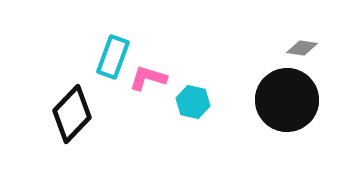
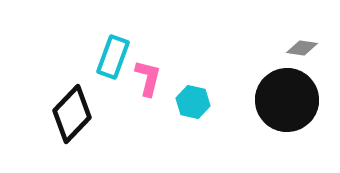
pink L-shape: rotated 87 degrees clockwise
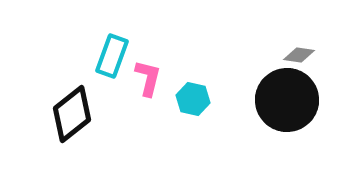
gray diamond: moved 3 px left, 7 px down
cyan rectangle: moved 1 px left, 1 px up
cyan hexagon: moved 3 px up
black diamond: rotated 8 degrees clockwise
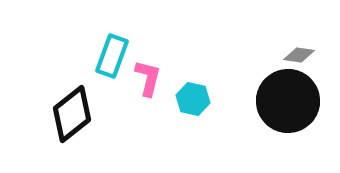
black circle: moved 1 px right, 1 px down
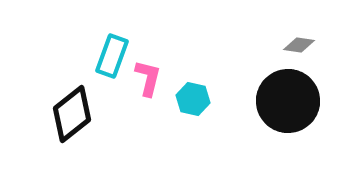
gray diamond: moved 10 px up
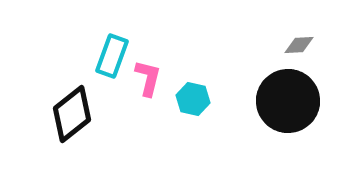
gray diamond: rotated 12 degrees counterclockwise
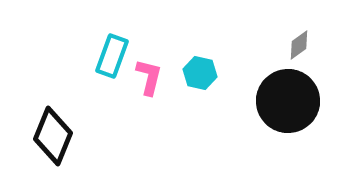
gray diamond: rotated 32 degrees counterclockwise
pink L-shape: moved 1 px right, 1 px up
cyan hexagon: moved 7 px right, 26 px up
black diamond: moved 19 px left, 22 px down; rotated 30 degrees counterclockwise
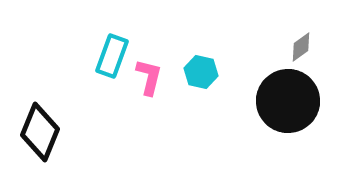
gray diamond: moved 2 px right, 2 px down
cyan hexagon: moved 1 px right, 1 px up
black diamond: moved 13 px left, 4 px up
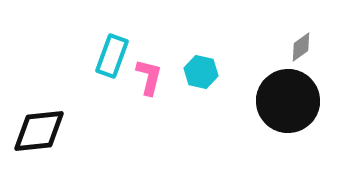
black diamond: moved 1 px left, 1 px up; rotated 62 degrees clockwise
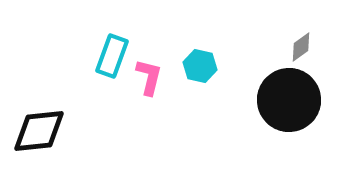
cyan hexagon: moved 1 px left, 6 px up
black circle: moved 1 px right, 1 px up
